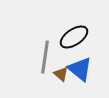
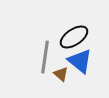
blue triangle: moved 8 px up
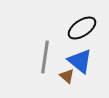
black ellipse: moved 8 px right, 9 px up
brown triangle: moved 6 px right, 2 px down
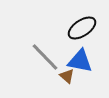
gray line: rotated 52 degrees counterclockwise
blue triangle: rotated 28 degrees counterclockwise
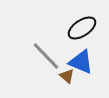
gray line: moved 1 px right, 1 px up
blue triangle: moved 1 px right, 1 px down; rotated 12 degrees clockwise
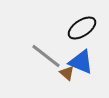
gray line: rotated 8 degrees counterclockwise
brown triangle: moved 3 px up
